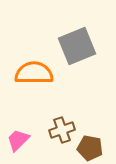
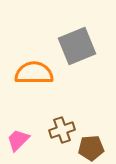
brown pentagon: moved 1 px right; rotated 15 degrees counterclockwise
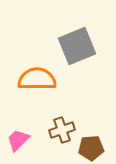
orange semicircle: moved 3 px right, 6 px down
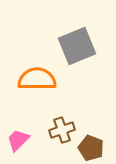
brown pentagon: rotated 25 degrees clockwise
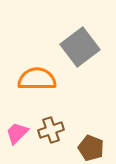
gray square: moved 3 px right, 1 px down; rotated 15 degrees counterclockwise
brown cross: moved 11 px left
pink trapezoid: moved 1 px left, 7 px up
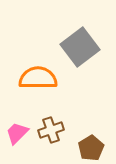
orange semicircle: moved 1 px right, 1 px up
brown pentagon: rotated 20 degrees clockwise
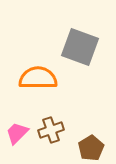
gray square: rotated 33 degrees counterclockwise
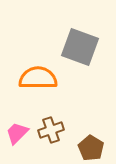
brown pentagon: rotated 10 degrees counterclockwise
